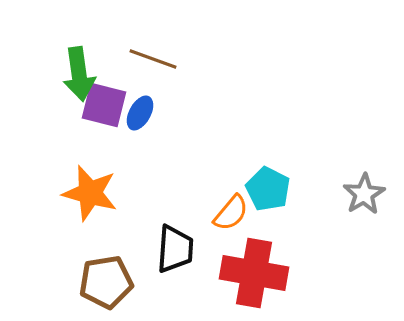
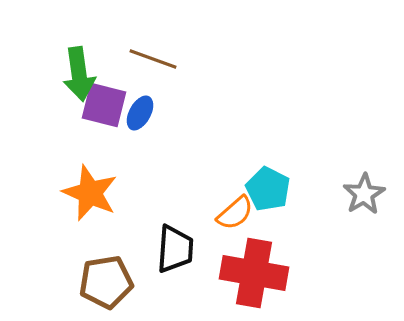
orange star: rotated 8 degrees clockwise
orange semicircle: moved 4 px right; rotated 9 degrees clockwise
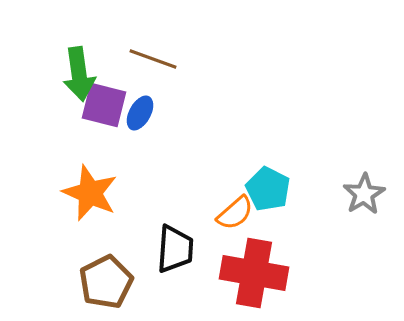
brown pentagon: rotated 18 degrees counterclockwise
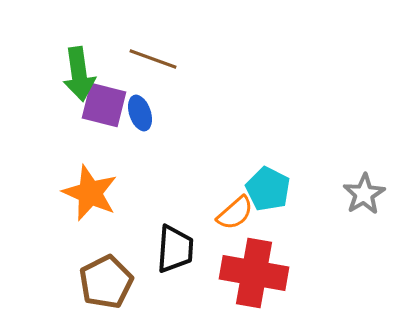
blue ellipse: rotated 48 degrees counterclockwise
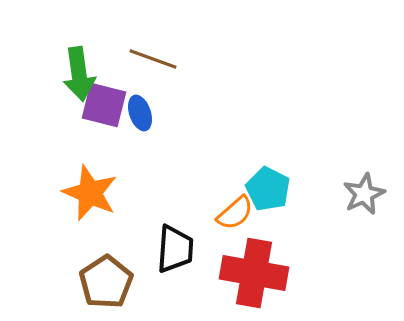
gray star: rotated 6 degrees clockwise
brown pentagon: rotated 6 degrees counterclockwise
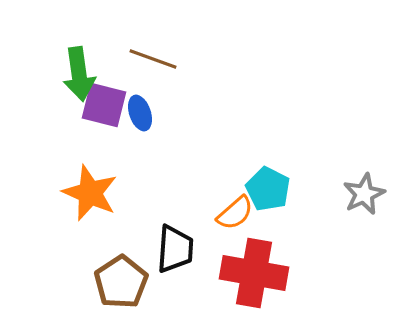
brown pentagon: moved 15 px right
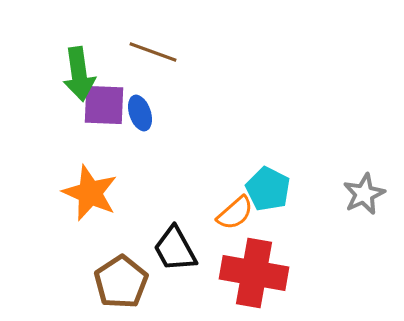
brown line: moved 7 px up
purple square: rotated 12 degrees counterclockwise
black trapezoid: rotated 147 degrees clockwise
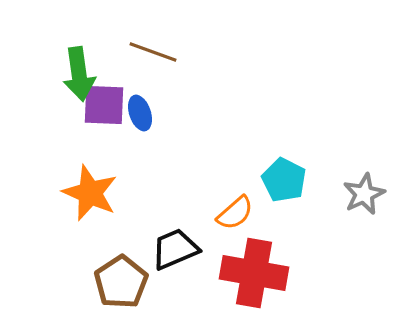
cyan pentagon: moved 16 px right, 9 px up
black trapezoid: rotated 96 degrees clockwise
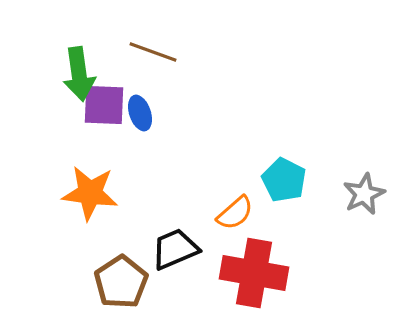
orange star: rotated 16 degrees counterclockwise
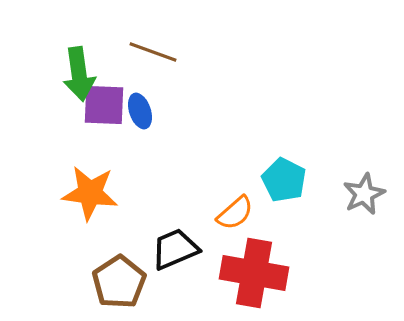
blue ellipse: moved 2 px up
brown pentagon: moved 2 px left
